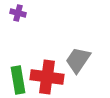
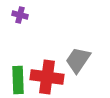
purple cross: moved 2 px right, 2 px down
green rectangle: rotated 8 degrees clockwise
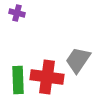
purple cross: moved 3 px left, 2 px up
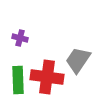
purple cross: moved 3 px right, 25 px down
